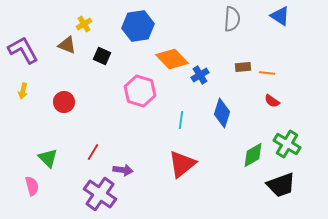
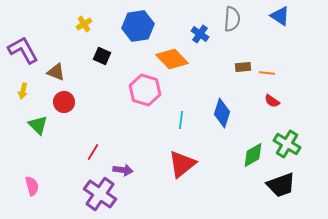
brown triangle: moved 11 px left, 27 px down
blue cross: moved 41 px up; rotated 24 degrees counterclockwise
pink hexagon: moved 5 px right, 1 px up
green triangle: moved 10 px left, 33 px up
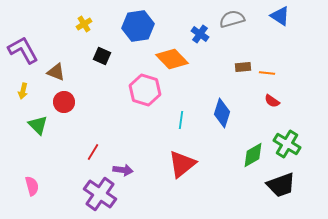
gray semicircle: rotated 110 degrees counterclockwise
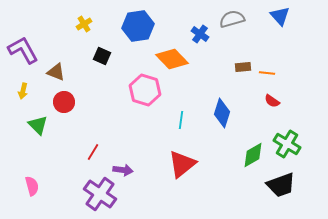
blue triangle: rotated 15 degrees clockwise
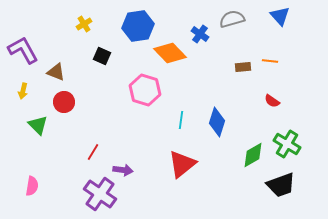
orange diamond: moved 2 px left, 6 px up
orange line: moved 3 px right, 12 px up
blue diamond: moved 5 px left, 9 px down
pink semicircle: rotated 24 degrees clockwise
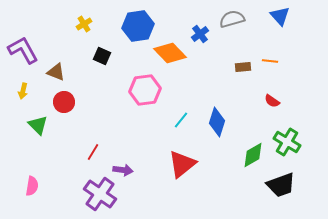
blue cross: rotated 18 degrees clockwise
pink hexagon: rotated 24 degrees counterclockwise
cyan line: rotated 30 degrees clockwise
green cross: moved 2 px up
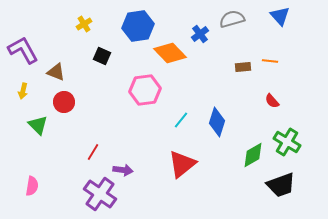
red semicircle: rotated 14 degrees clockwise
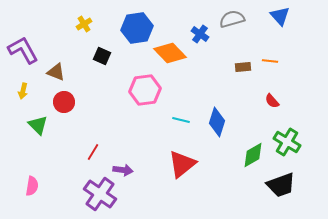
blue hexagon: moved 1 px left, 2 px down
blue cross: rotated 18 degrees counterclockwise
cyan line: rotated 66 degrees clockwise
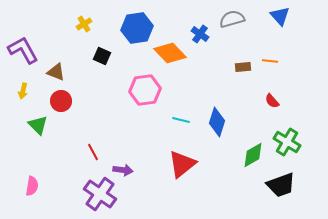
red circle: moved 3 px left, 1 px up
red line: rotated 60 degrees counterclockwise
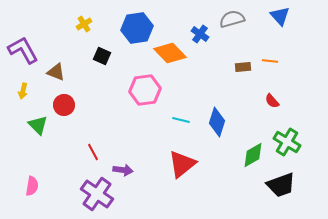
red circle: moved 3 px right, 4 px down
purple cross: moved 3 px left
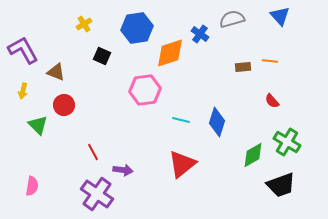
orange diamond: rotated 64 degrees counterclockwise
